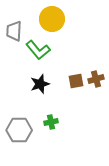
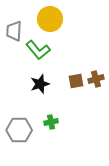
yellow circle: moved 2 px left
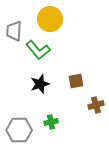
brown cross: moved 26 px down
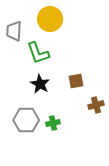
green L-shape: moved 3 px down; rotated 20 degrees clockwise
black star: rotated 24 degrees counterclockwise
green cross: moved 2 px right, 1 px down
gray hexagon: moved 7 px right, 10 px up
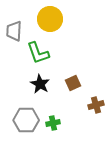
brown square: moved 3 px left, 2 px down; rotated 14 degrees counterclockwise
